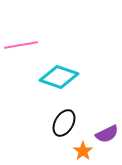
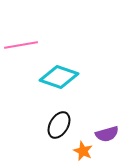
black ellipse: moved 5 px left, 2 px down
purple semicircle: rotated 10 degrees clockwise
orange star: rotated 12 degrees counterclockwise
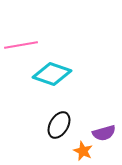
cyan diamond: moved 7 px left, 3 px up
purple semicircle: moved 3 px left, 1 px up
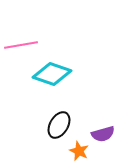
purple semicircle: moved 1 px left, 1 px down
orange star: moved 4 px left
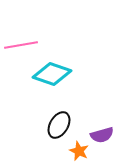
purple semicircle: moved 1 px left, 1 px down
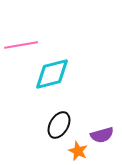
cyan diamond: rotated 33 degrees counterclockwise
orange star: moved 1 px left
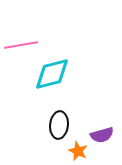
black ellipse: rotated 24 degrees counterclockwise
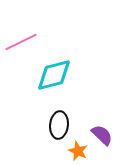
pink line: moved 3 px up; rotated 16 degrees counterclockwise
cyan diamond: moved 2 px right, 1 px down
purple semicircle: rotated 120 degrees counterclockwise
